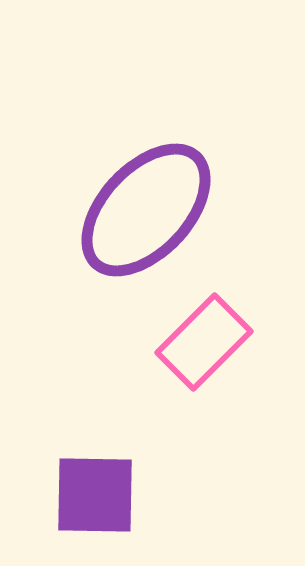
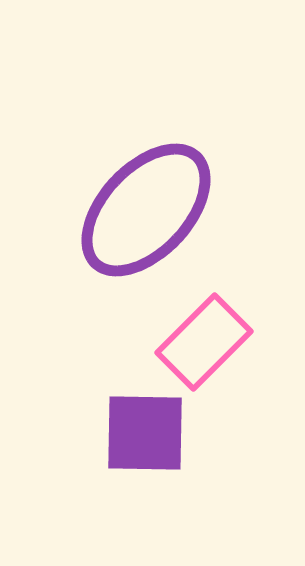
purple square: moved 50 px right, 62 px up
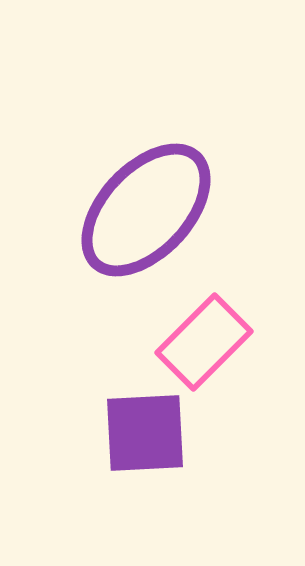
purple square: rotated 4 degrees counterclockwise
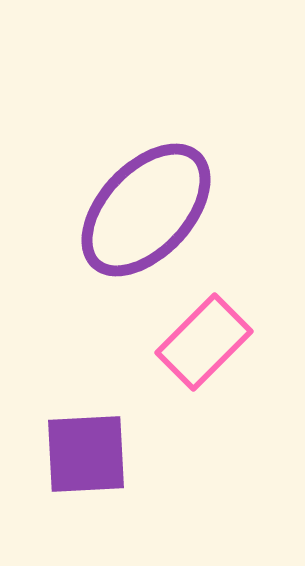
purple square: moved 59 px left, 21 px down
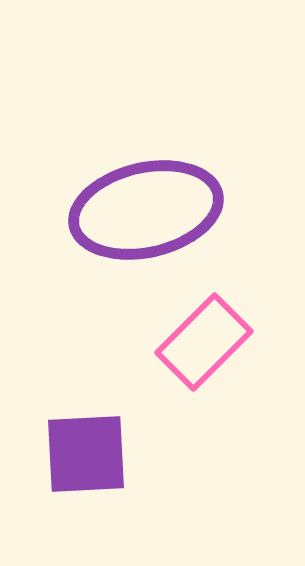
purple ellipse: rotated 34 degrees clockwise
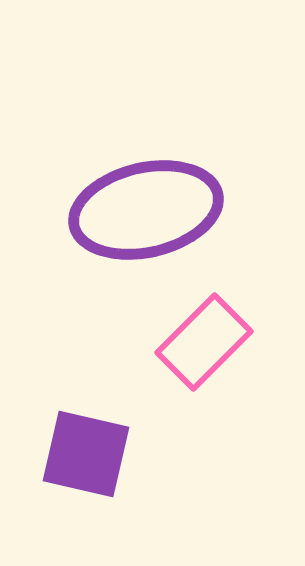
purple square: rotated 16 degrees clockwise
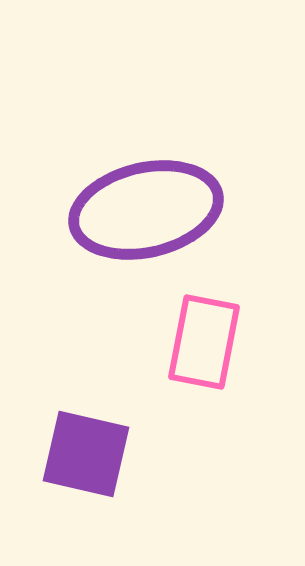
pink rectangle: rotated 34 degrees counterclockwise
